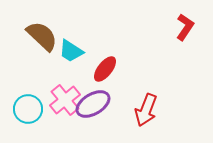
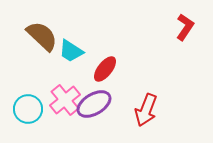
purple ellipse: moved 1 px right
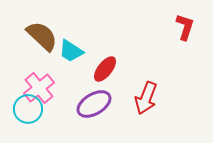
red L-shape: rotated 16 degrees counterclockwise
pink cross: moved 26 px left, 12 px up
red arrow: moved 12 px up
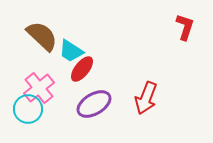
red ellipse: moved 23 px left
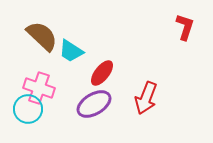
red ellipse: moved 20 px right, 4 px down
pink cross: rotated 32 degrees counterclockwise
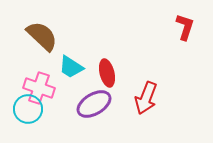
cyan trapezoid: moved 16 px down
red ellipse: moved 5 px right; rotated 52 degrees counterclockwise
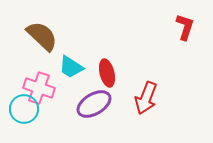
cyan circle: moved 4 px left
